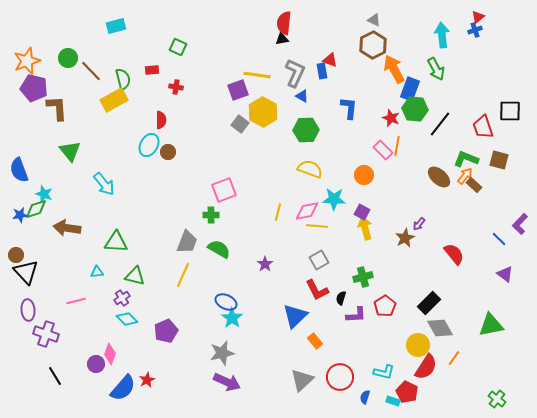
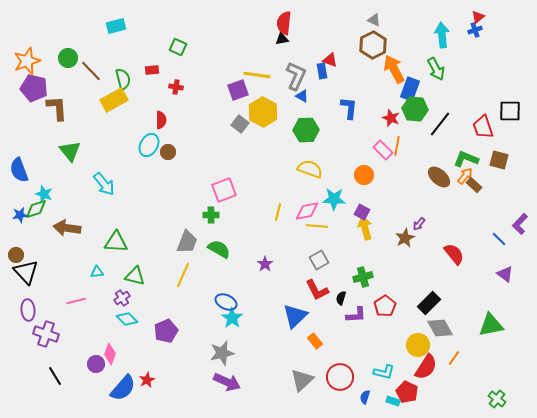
gray L-shape at (295, 73): moved 1 px right, 3 px down
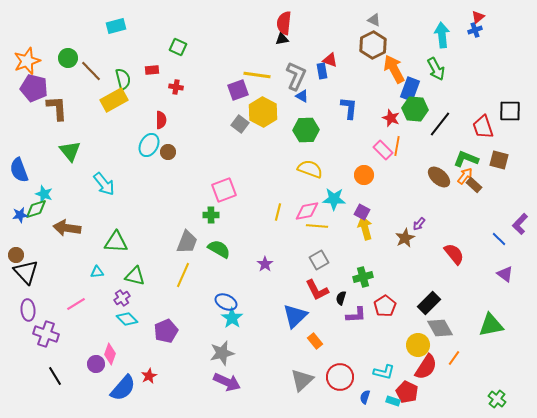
pink line at (76, 301): moved 3 px down; rotated 18 degrees counterclockwise
red star at (147, 380): moved 2 px right, 4 px up
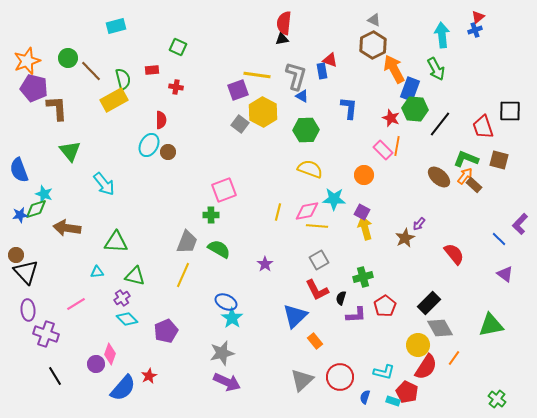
gray L-shape at (296, 76): rotated 8 degrees counterclockwise
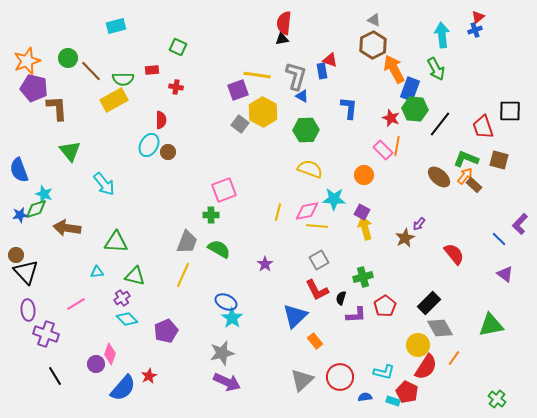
green semicircle at (123, 79): rotated 105 degrees clockwise
blue semicircle at (365, 397): rotated 64 degrees clockwise
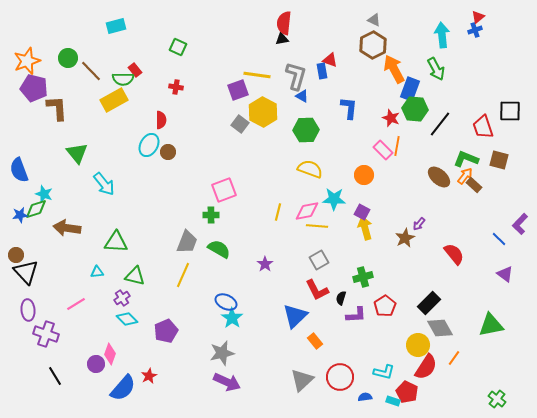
red rectangle at (152, 70): moved 17 px left; rotated 56 degrees clockwise
green triangle at (70, 151): moved 7 px right, 2 px down
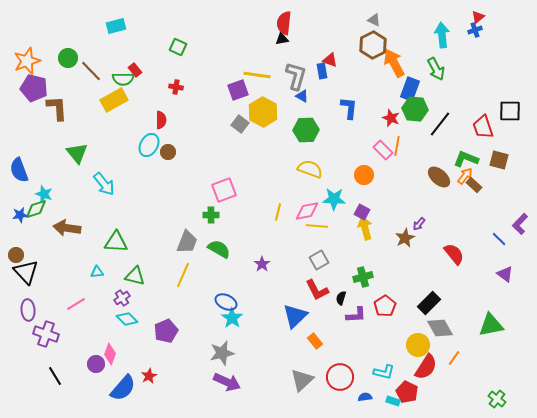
orange arrow at (394, 69): moved 6 px up
purple star at (265, 264): moved 3 px left
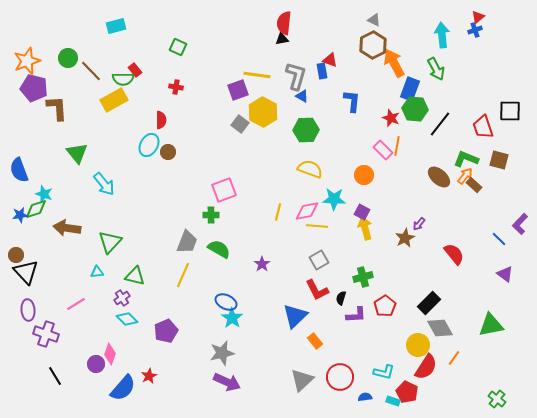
blue L-shape at (349, 108): moved 3 px right, 7 px up
green triangle at (116, 242): moved 6 px left; rotated 50 degrees counterclockwise
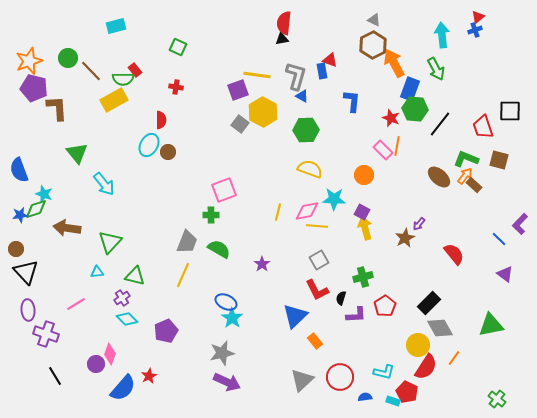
orange star at (27, 61): moved 2 px right
brown circle at (16, 255): moved 6 px up
